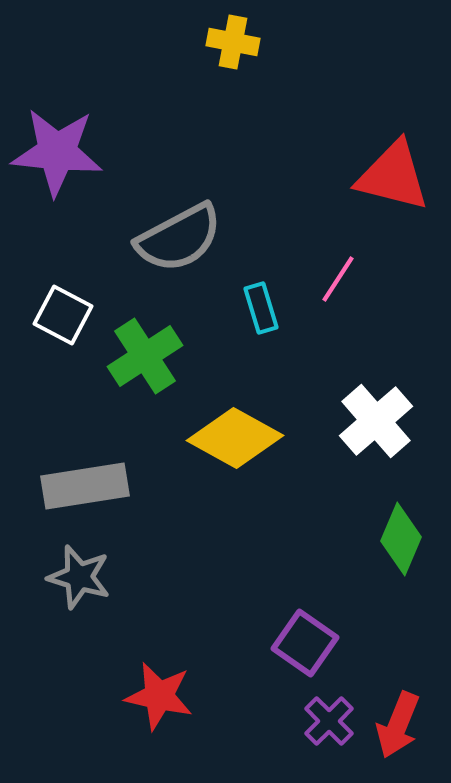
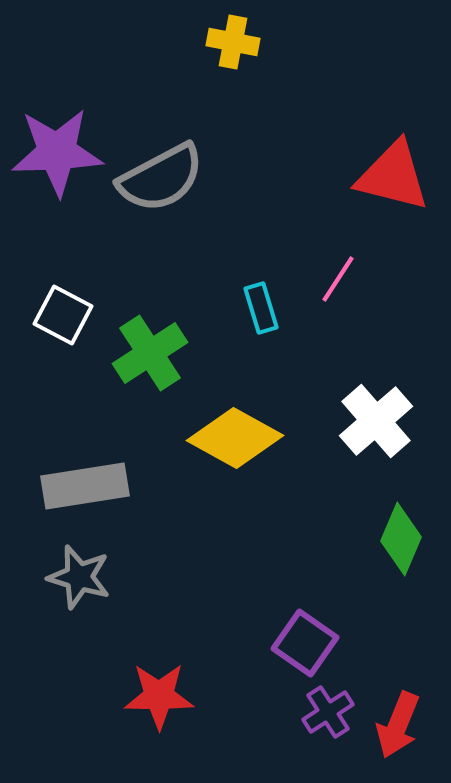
purple star: rotated 8 degrees counterclockwise
gray semicircle: moved 18 px left, 60 px up
green cross: moved 5 px right, 3 px up
red star: rotated 12 degrees counterclockwise
purple cross: moved 1 px left, 9 px up; rotated 12 degrees clockwise
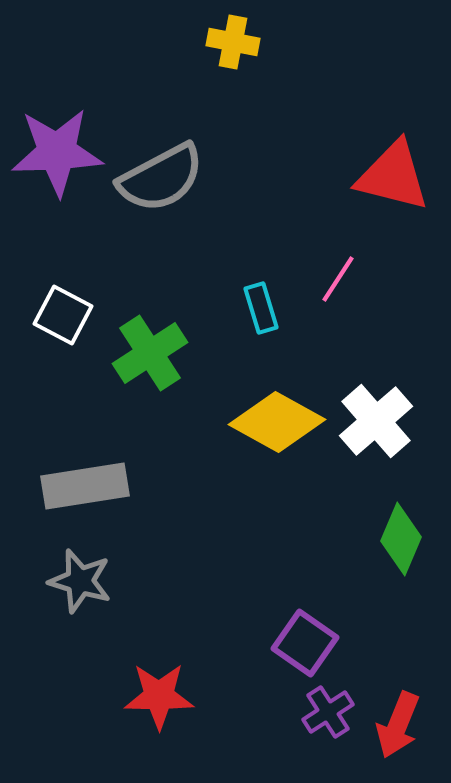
yellow diamond: moved 42 px right, 16 px up
gray star: moved 1 px right, 4 px down
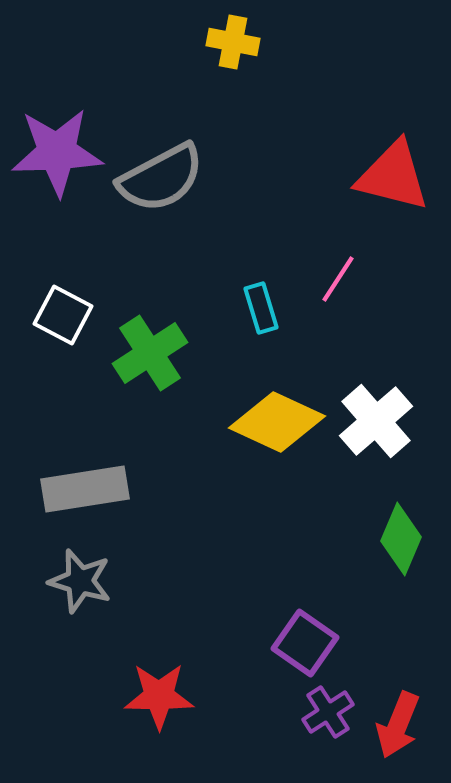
yellow diamond: rotated 4 degrees counterclockwise
gray rectangle: moved 3 px down
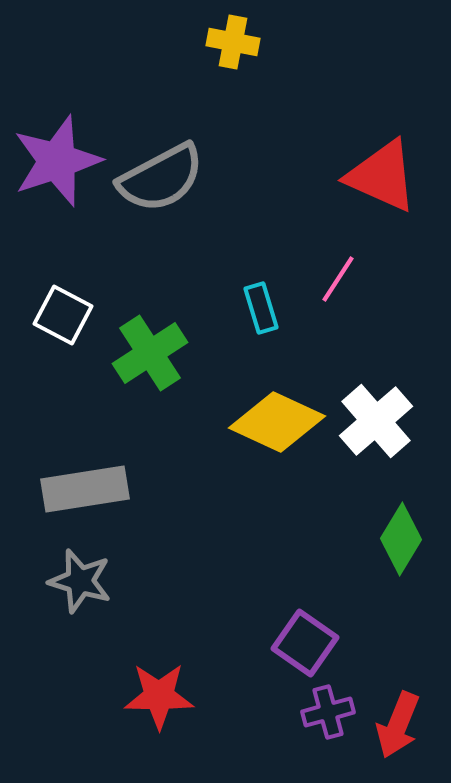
purple star: moved 9 px down; rotated 16 degrees counterclockwise
red triangle: moved 11 px left; rotated 10 degrees clockwise
green diamond: rotated 8 degrees clockwise
purple cross: rotated 18 degrees clockwise
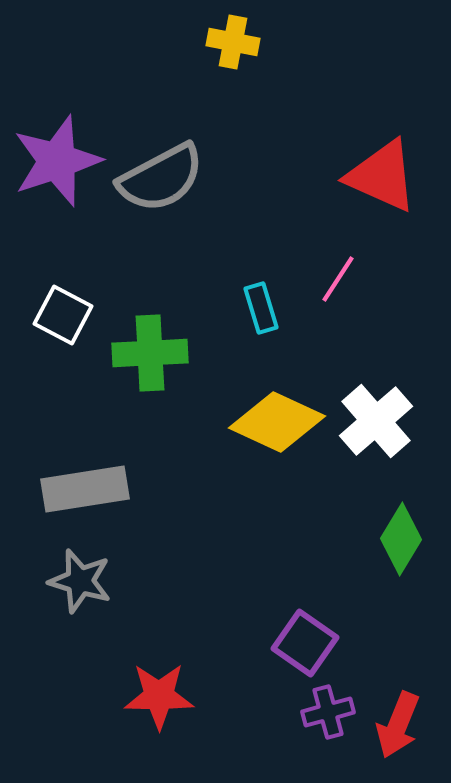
green cross: rotated 30 degrees clockwise
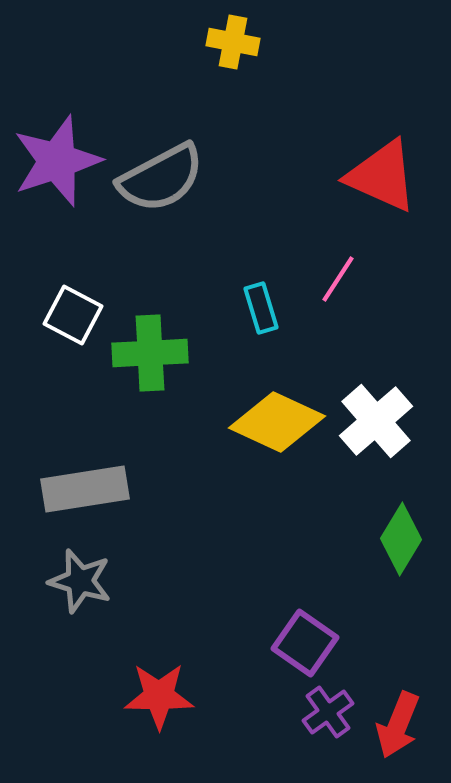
white square: moved 10 px right
purple cross: rotated 21 degrees counterclockwise
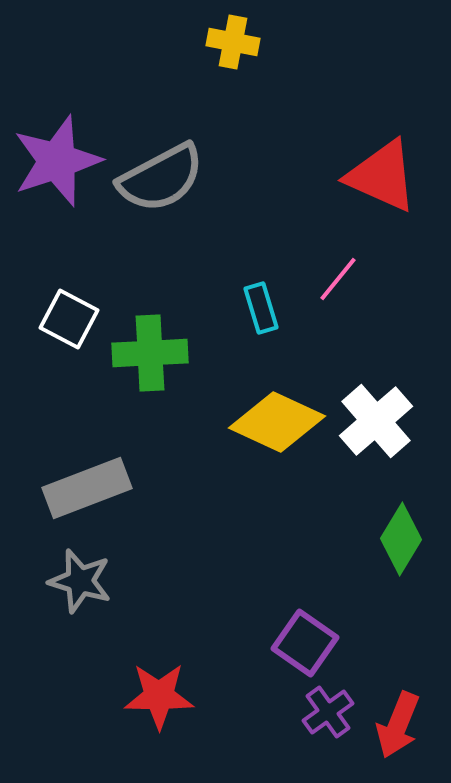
pink line: rotated 6 degrees clockwise
white square: moved 4 px left, 4 px down
gray rectangle: moved 2 px right, 1 px up; rotated 12 degrees counterclockwise
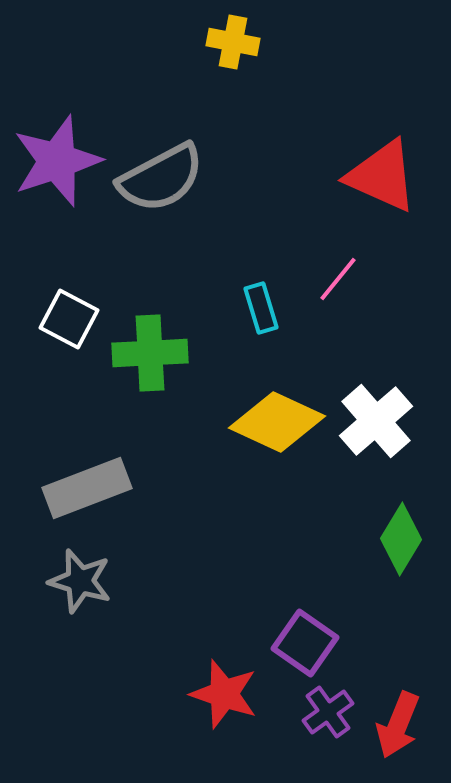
red star: moved 65 px right, 2 px up; rotated 18 degrees clockwise
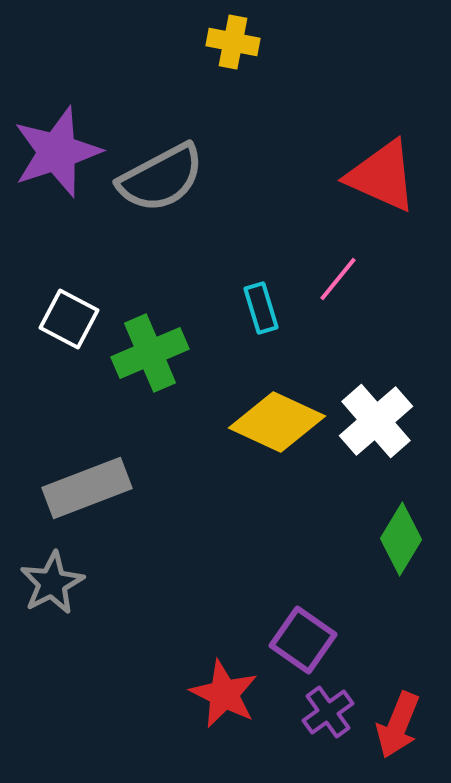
purple star: moved 9 px up
green cross: rotated 20 degrees counterclockwise
gray star: moved 28 px left, 2 px down; rotated 28 degrees clockwise
purple square: moved 2 px left, 3 px up
red star: rotated 8 degrees clockwise
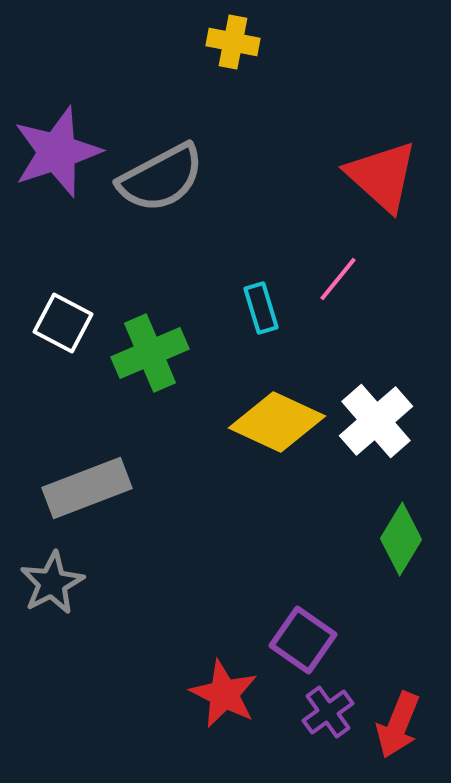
red triangle: rotated 18 degrees clockwise
white square: moved 6 px left, 4 px down
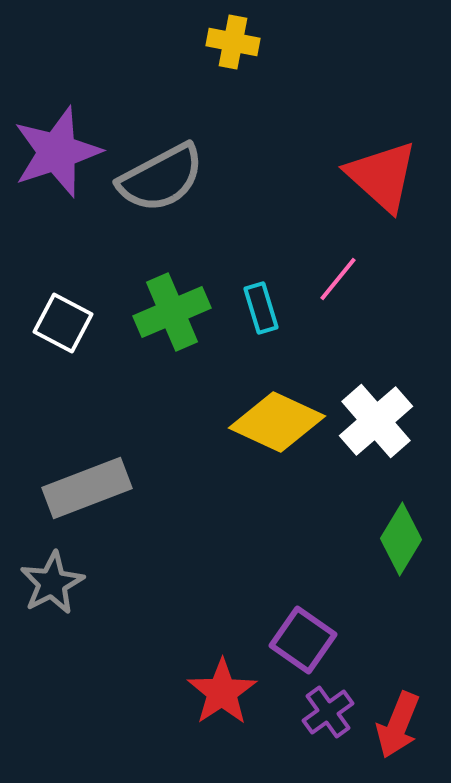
green cross: moved 22 px right, 41 px up
red star: moved 2 px left, 2 px up; rotated 12 degrees clockwise
